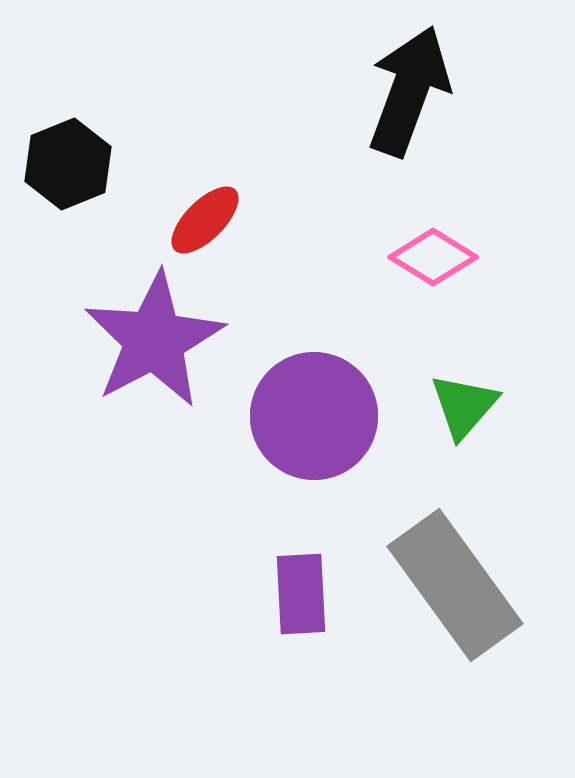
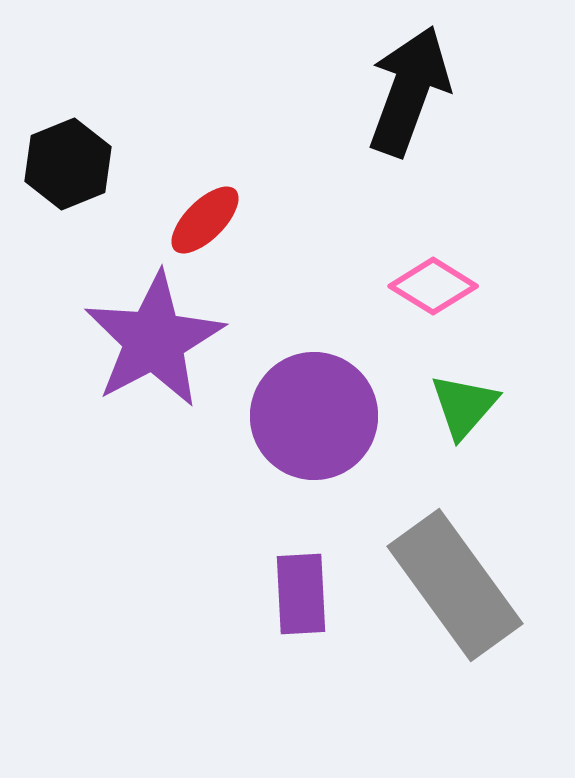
pink diamond: moved 29 px down
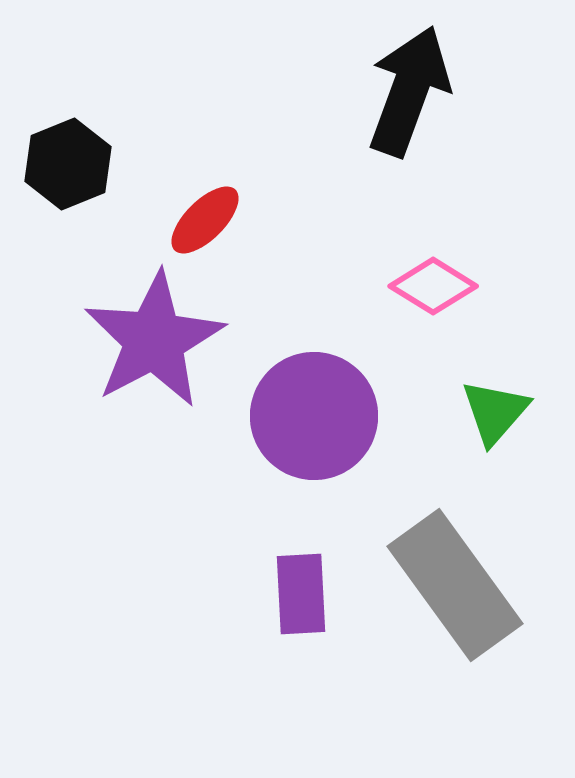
green triangle: moved 31 px right, 6 px down
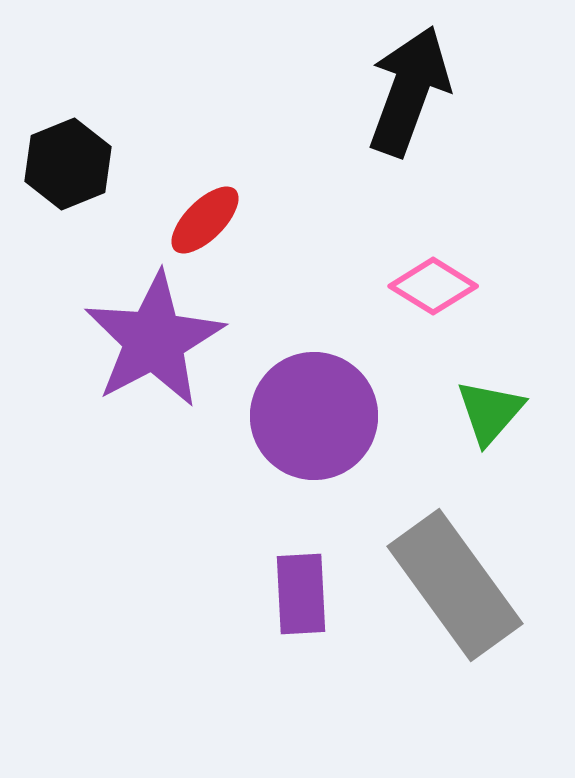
green triangle: moved 5 px left
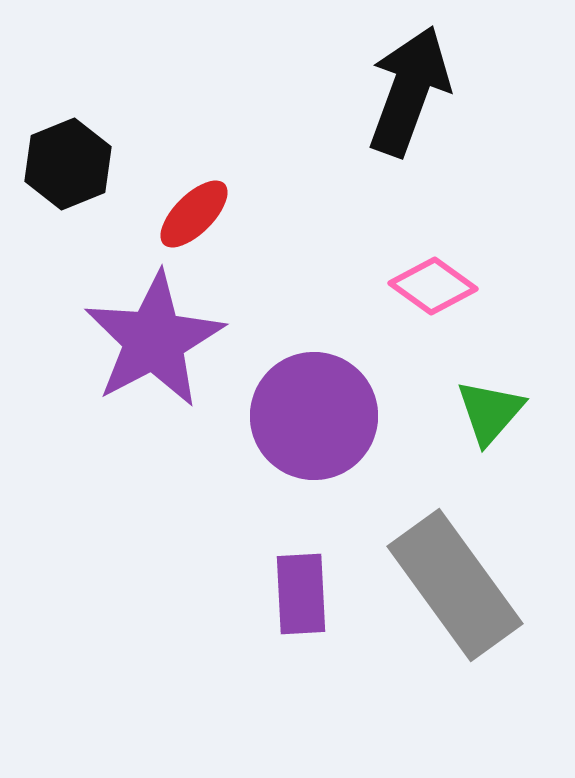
red ellipse: moved 11 px left, 6 px up
pink diamond: rotated 4 degrees clockwise
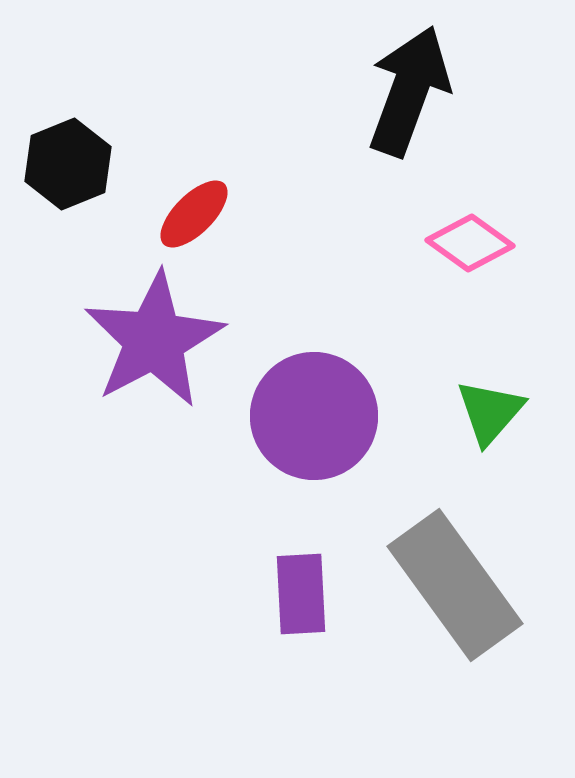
pink diamond: moved 37 px right, 43 px up
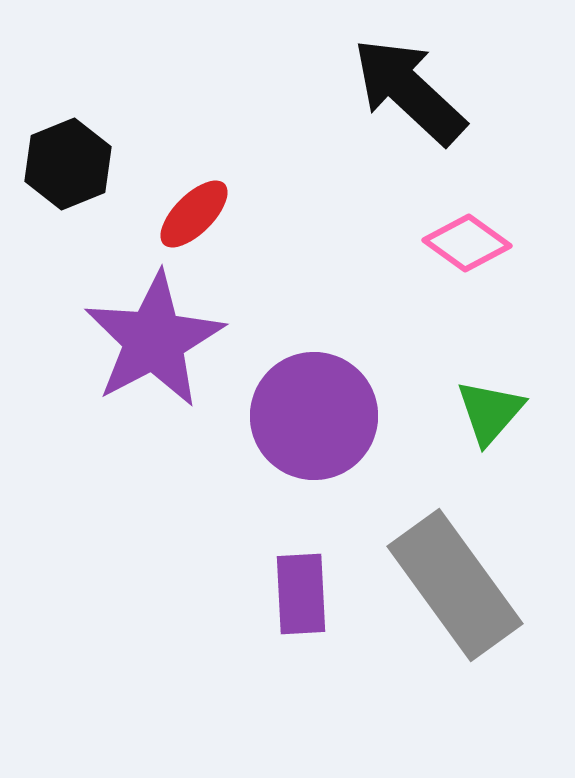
black arrow: rotated 67 degrees counterclockwise
pink diamond: moved 3 px left
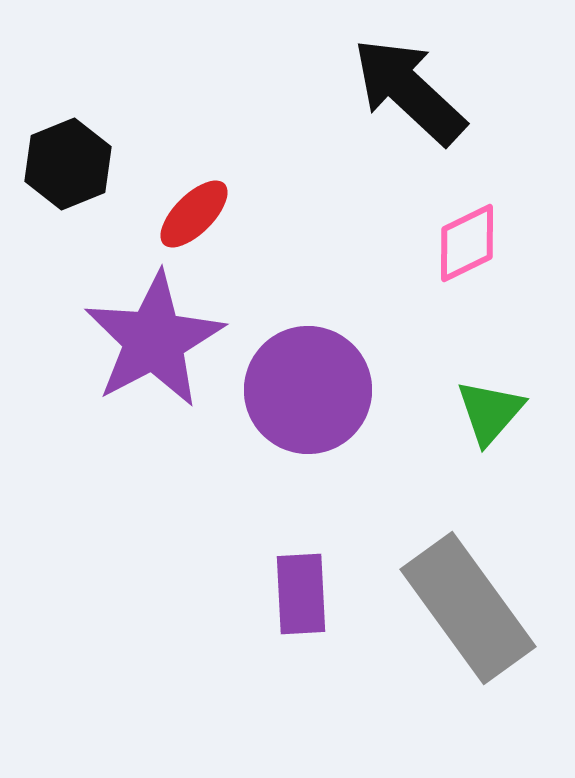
pink diamond: rotated 62 degrees counterclockwise
purple circle: moved 6 px left, 26 px up
gray rectangle: moved 13 px right, 23 px down
